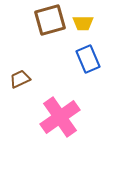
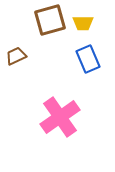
brown trapezoid: moved 4 px left, 23 px up
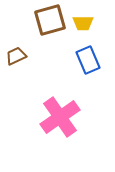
blue rectangle: moved 1 px down
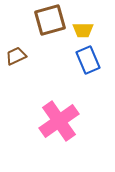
yellow trapezoid: moved 7 px down
pink cross: moved 1 px left, 4 px down
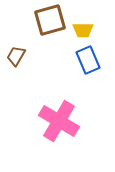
brown trapezoid: rotated 35 degrees counterclockwise
pink cross: rotated 24 degrees counterclockwise
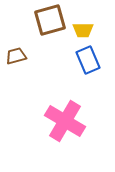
brown trapezoid: rotated 45 degrees clockwise
pink cross: moved 6 px right
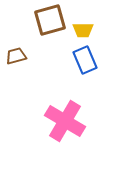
blue rectangle: moved 3 px left
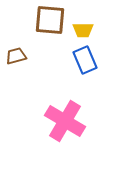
brown square: rotated 20 degrees clockwise
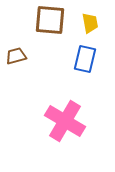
yellow trapezoid: moved 7 px right, 7 px up; rotated 100 degrees counterclockwise
blue rectangle: moved 1 px up; rotated 36 degrees clockwise
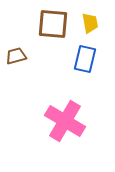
brown square: moved 3 px right, 4 px down
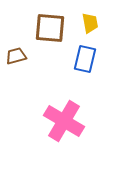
brown square: moved 3 px left, 4 px down
pink cross: moved 1 px left
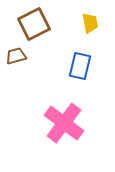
brown square: moved 16 px left, 4 px up; rotated 32 degrees counterclockwise
blue rectangle: moved 5 px left, 7 px down
pink cross: moved 2 px down; rotated 6 degrees clockwise
